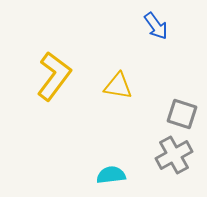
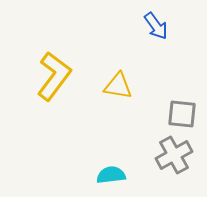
gray square: rotated 12 degrees counterclockwise
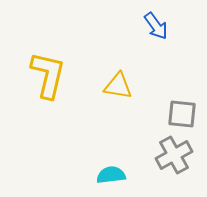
yellow L-shape: moved 6 px left, 1 px up; rotated 24 degrees counterclockwise
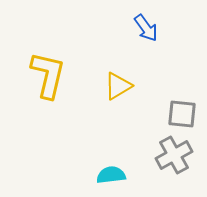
blue arrow: moved 10 px left, 2 px down
yellow triangle: rotated 40 degrees counterclockwise
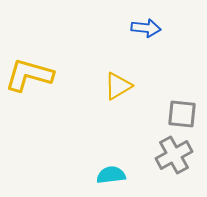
blue arrow: rotated 48 degrees counterclockwise
yellow L-shape: moved 19 px left; rotated 87 degrees counterclockwise
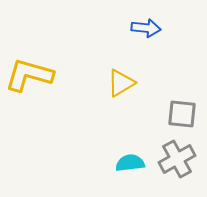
yellow triangle: moved 3 px right, 3 px up
gray cross: moved 3 px right, 4 px down
cyan semicircle: moved 19 px right, 12 px up
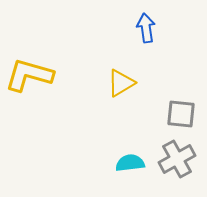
blue arrow: rotated 104 degrees counterclockwise
gray square: moved 1 px left
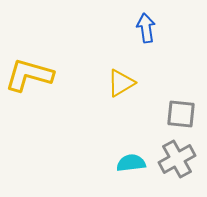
cyan semicircle: moved 1 px right
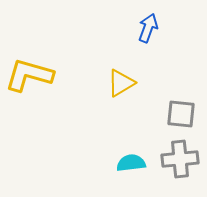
blue arrow: moved 2 px right; rotated 28 degrees clockwise
gray cross: moved 3 px right; rotated 24 degrees clockwise
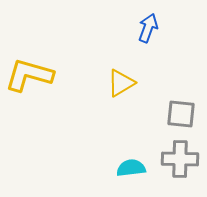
gray cross: rotated 6 degrees clockwise
cyan semicircle: moved 5 px down
